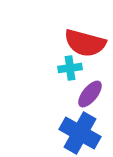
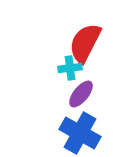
red semicircle: rotated 102 degrees clockwise
purple ellipse: moved 9 px left
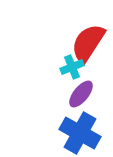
red semicircle: moved 3 px right; rotated 6 degrees clockwise
cyan cross: moved 2 px right, 1 px up; rotated 15 degrees counterclockwise
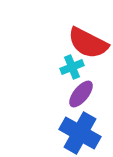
red semicircle: rotated 96 degrees counterclockwise
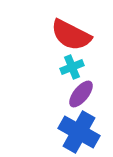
red semicircle: moved 17 px left, 8 px up
blue cross: moved 1 px left, 1 px up
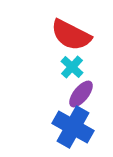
cyan cross: rotated 25 degrees counterclockwise
blue cross: moved 6 px left, 5 px up
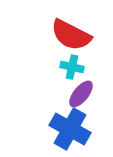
cyan cross: rotated 30 degrees counterclockwise
blue cross: moved 3 px left, 2 px down
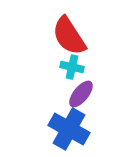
red semicircle: moved 2 px left, 1 px down; rotated 30 degrees clockwise
blue cross: moved 1 px left
